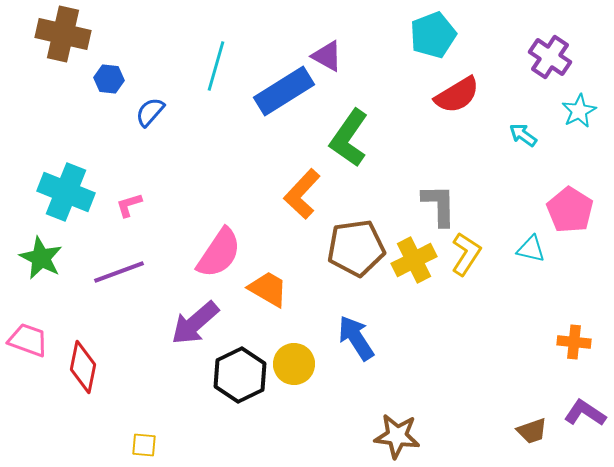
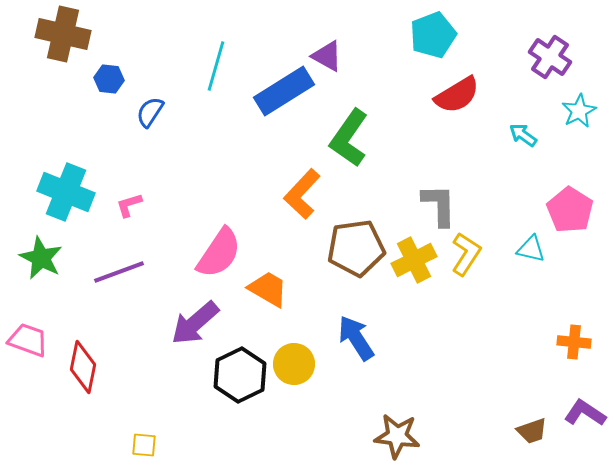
blue semicircle: rotated 8 degrees counterclockwise
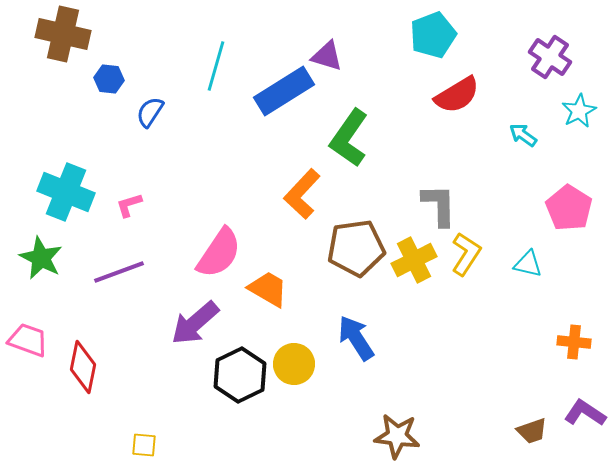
purple triangle: rotated 12 degrees counterclockwise
pink pentagon: moved 1 px left, 2 px up
cyan triangle: moved 3 px left, 15 px down
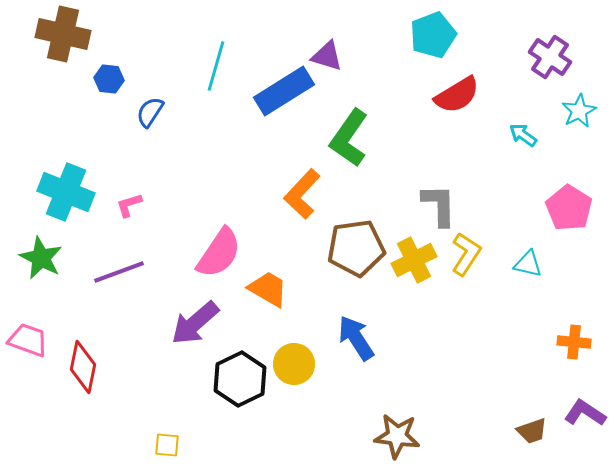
black hexagon: moved 4 px down
yellow square: moved 23 px right
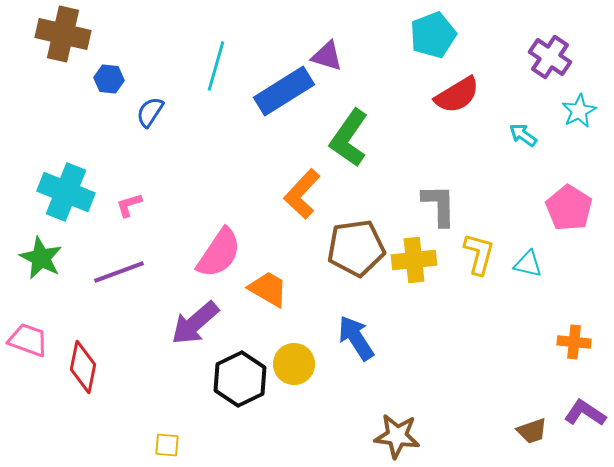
yellow L-shape: moved 13 px right; rotated 18 degrees counterclockwise
yellow cross: rotated 21 degrees clockwise
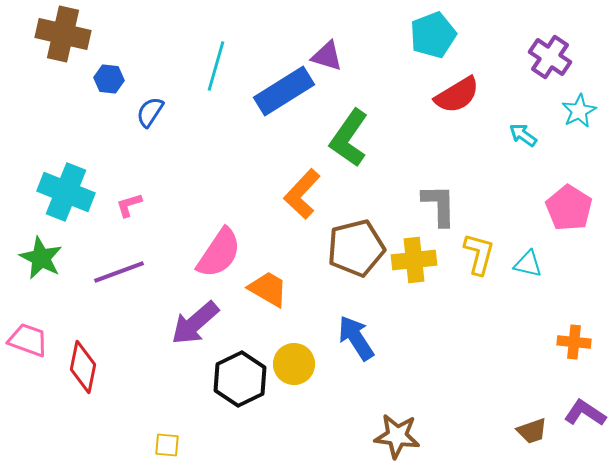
brown pentagon: rotated 6 degrees counterclockwise
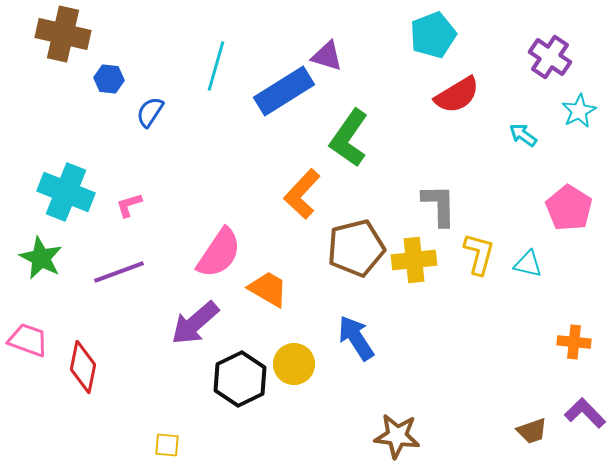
purple L-shape: rotated 12 degrees clockwise
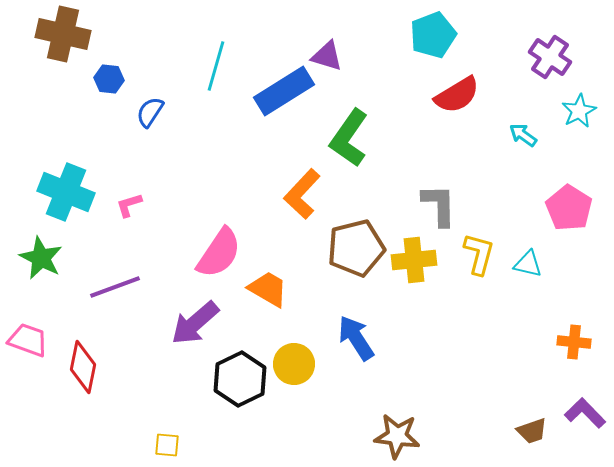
purple line: moved 4 px left, 15 px down
